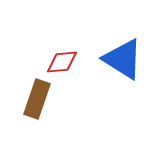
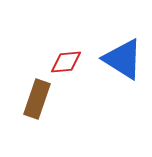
red diamond: moved 4 px right
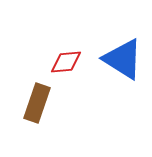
brown rectangle: moved 4 px down
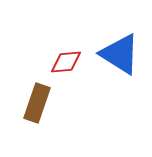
blue triangle: moved 3 px left, 5 px up
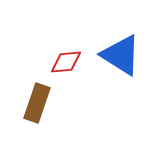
blue triangle: moved 1 px right, 1 px down
